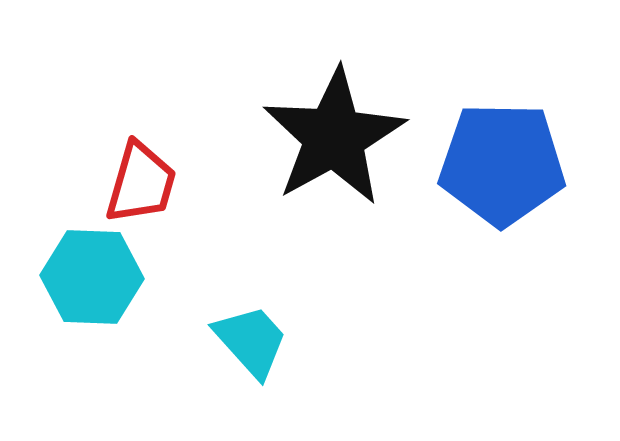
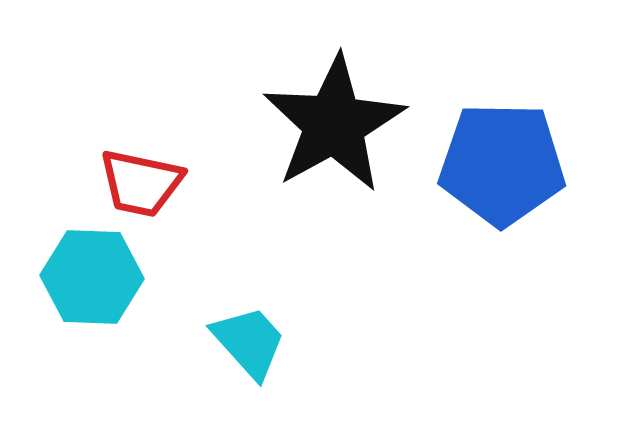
black star: moved 13 px up
red trapezoid: rotated 86 degrees clockwise
cyan trapezoid: moved 2 px left, 1 px down
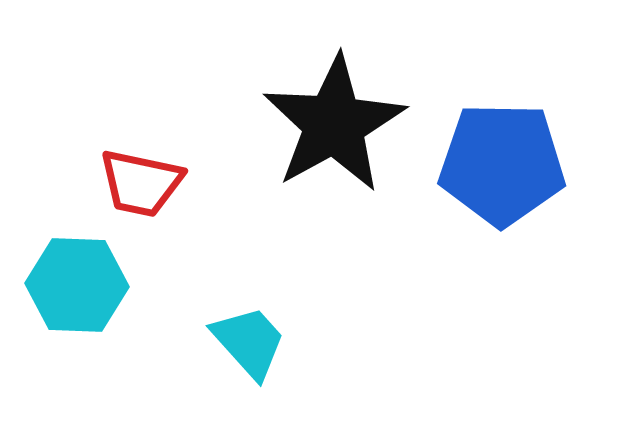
cyan hexagon: moved 15 px left, 8 px down
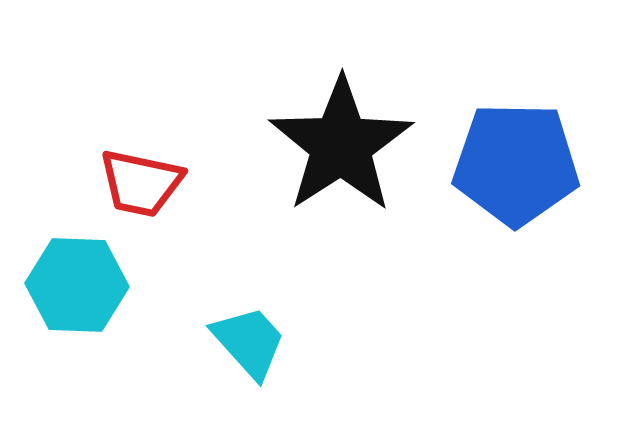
black star: moved 7 px right, 21 px down; rotated 4 degrees counterclockwise
blue pentagon: moved 14 px right
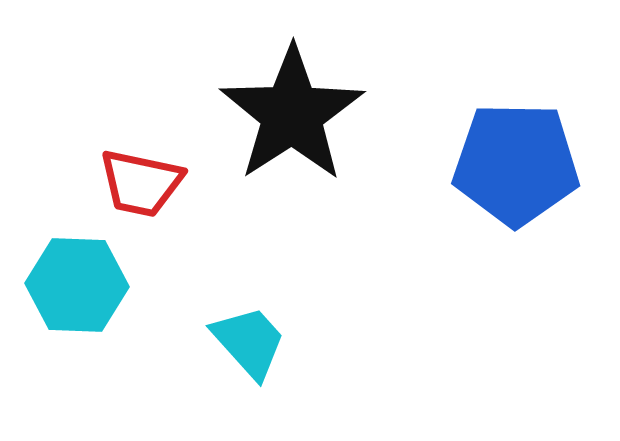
black star: moved 49 px left, 31 px up
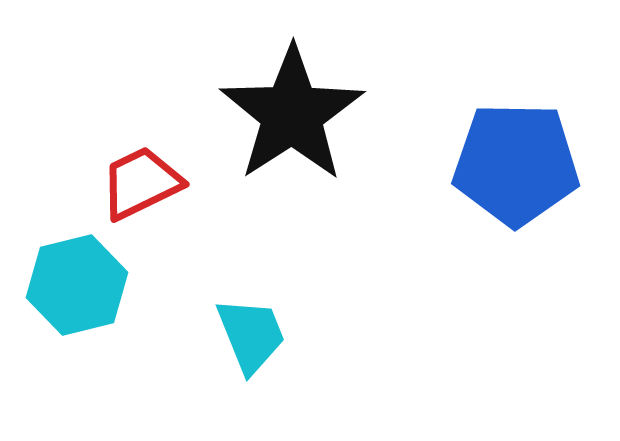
red trapezoid: rotated 142 degrees clockwise
cyan hexagon: rotated 16 degrees counterclockwise
cyan trapezoid: moved 2 px right, 7 px up; rotated 20 degrees clockwise
